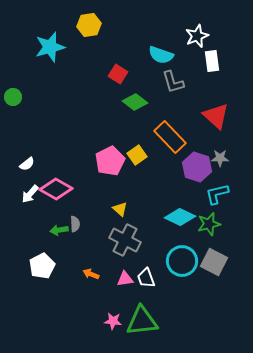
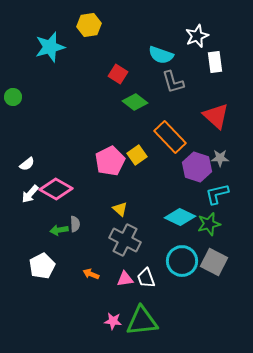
white rectangle: moved 3 px right, 1 px down
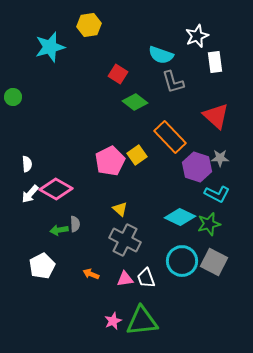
white semicircle: rotated 56 degrees counterclockwise
cyan L-shape: rotated 140 degrees counterclockwise
pink star: rotated 30 degrees counterclockwise
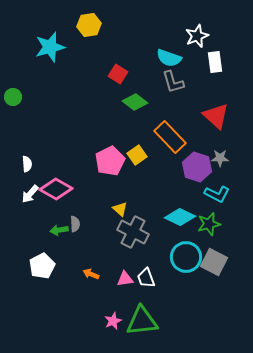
cyan semicircle: moved 8 px right, 3 px down
gray cross: moved 8 px right, 8 px up
cyan circle: moved 4 px right, 4 px up
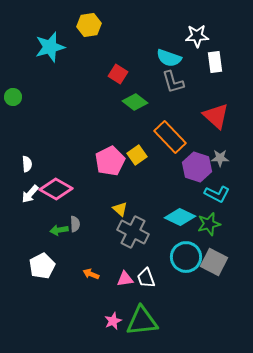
white star: rotated 20 degrees clockwise
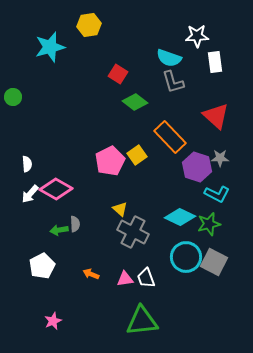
pink star: moved 60 px left
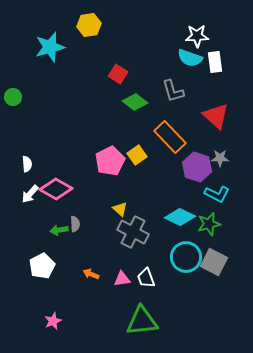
cyan semicircle: moved 21 px right
gray L-shape: moved 9 px down
pink triangle: moved 3 px left
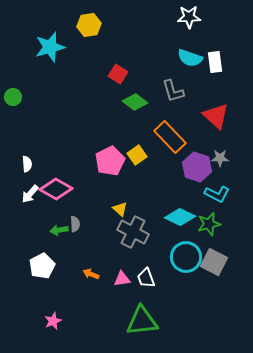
white star: moved 8 px left, 19 px up
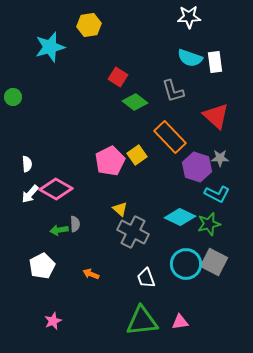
red square: moved 3 px down
cyan circle: moved 7 px down
pink triangle: moved 58 px right, 43 px down
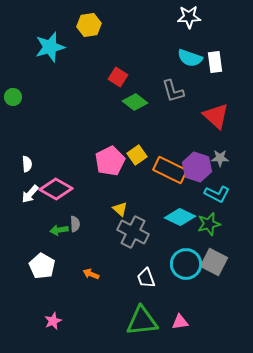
orange rectangle: moved 33 px down; rotated 20 degrees counterclockwise
white pentagon: rotated 15 degrees counterclockwise
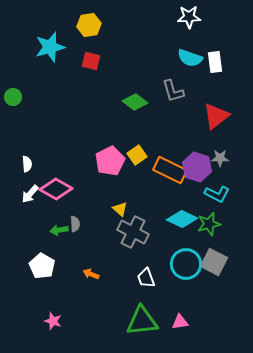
red square: moved 27 px left, 16 px up; rotated 18 degrees counterclockwise
red triangle: rotated 40 degrees clockwise
cyan diamond: moved 2 px right, 2 px down
pink star: rotated 30 degrees counterclockwise
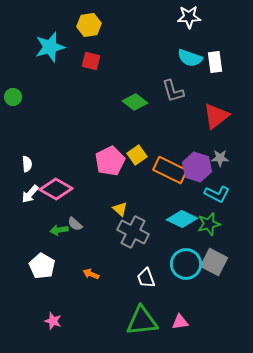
gray semicircle: rotated 133 degrees clockwise
